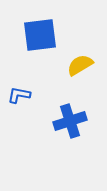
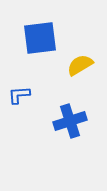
blue square: moved 3 px down
blue L-shape: rotated 15 degrees counterclockwise
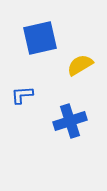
blue square: rotated 6 degrees counterclockwise
blue L-shape: moved 3 px right
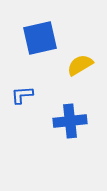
blue cross: rotated 12 degrees clockwise
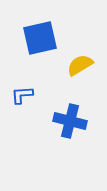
blue cross: rotated 20 degrees clockwise
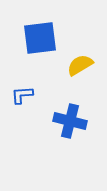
blue square: rotated 6 degrees clockwise
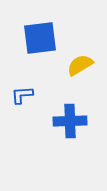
blue cross: rotated 16 degrees counterclockwise
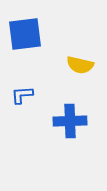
blue square: moved 15 px left, 4 px up
yellow semicircle: rotated 136 degrees counterclockwise
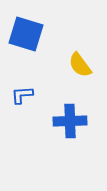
blue square: moved 1 px right; rotated 24 degrees clockwise
yellow semicircle: rotated 40 degrees clockwise
